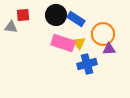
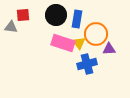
blue rectangle: moved 1 px right; rotated 66 degrees clockwise
orange circle: moved 7 px left
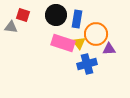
red square: rotated 24 degrees clockwise
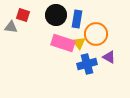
purple triangle: moved 8 px down; rotated 32 degrees clockwise
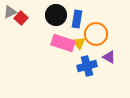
red square: moved 2 px left, 3 px down; rotated 24 degrees clockwise
gray triangle: moved 1 px left, 15 px up; rotated 32 degrees counterclockwise
blue cross: moved 2 px down
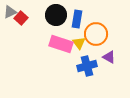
pink rectangle: moved 2 px left, 1 px down
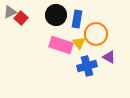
pink rectangle: moved 1 px down
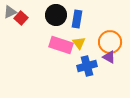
orange circle: moved 14 px right, 8 px down
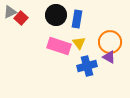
pink rectangle: moved 2 px left, 1 px down
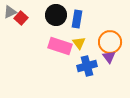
pink rectangle: moved 1 px right
purple triangle: rotated 24 degrees clockwise
